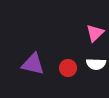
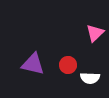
white semicircle: moved 6 px left, 14 px down
red circle: moved 3 px up
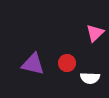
red circle: moved 1 px left, 2 px up
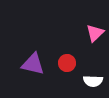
white semicircle: moved 3 px right, 3 px down
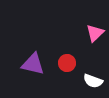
white semicircle: rotated 18 degrees clockwise
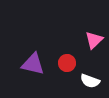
pink triangle: moved 1 px left, 7 px down
white semicircle: moved 3 px left
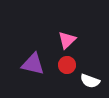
pink triangle: moved 27 px left
red circle: moved 2 px down
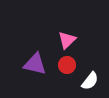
purple triangle: moved 2 px right
white semicircle: rotated 72 degrees counterclockwise
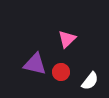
pink triangle: moved 1 px up
red circle: moved 6 px left, 7 px down
